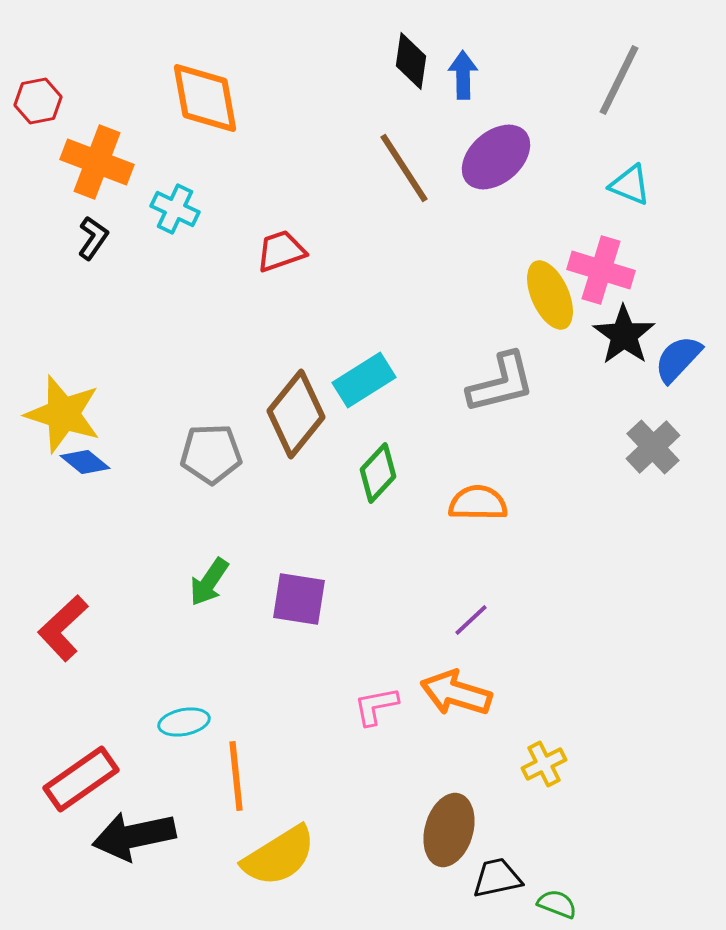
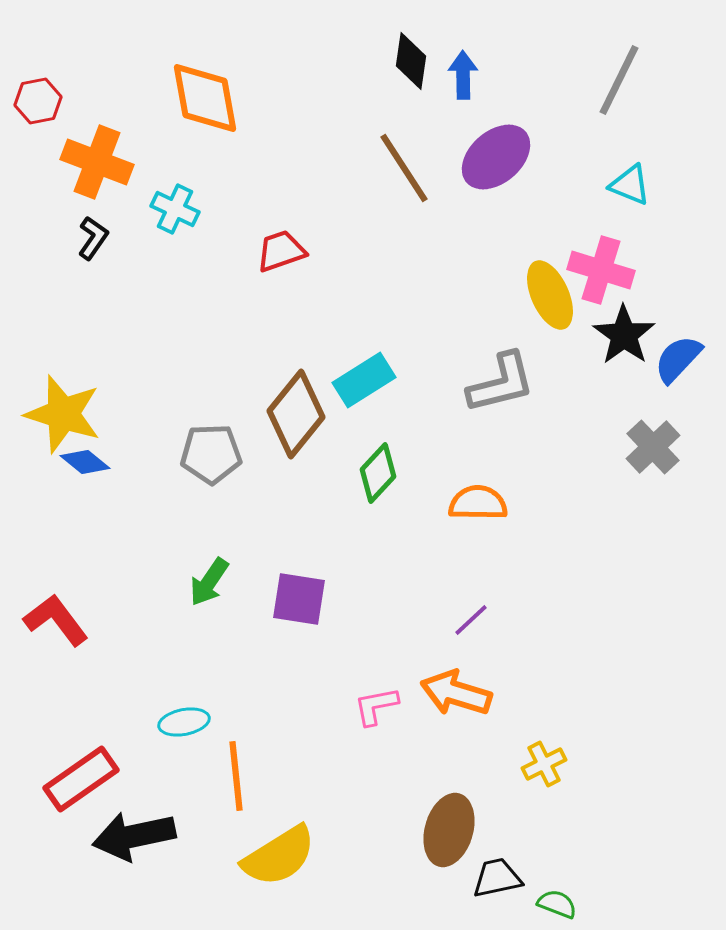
red L-shape: moved 7 px left, 8 px up; rotated 96 degrees clockwise
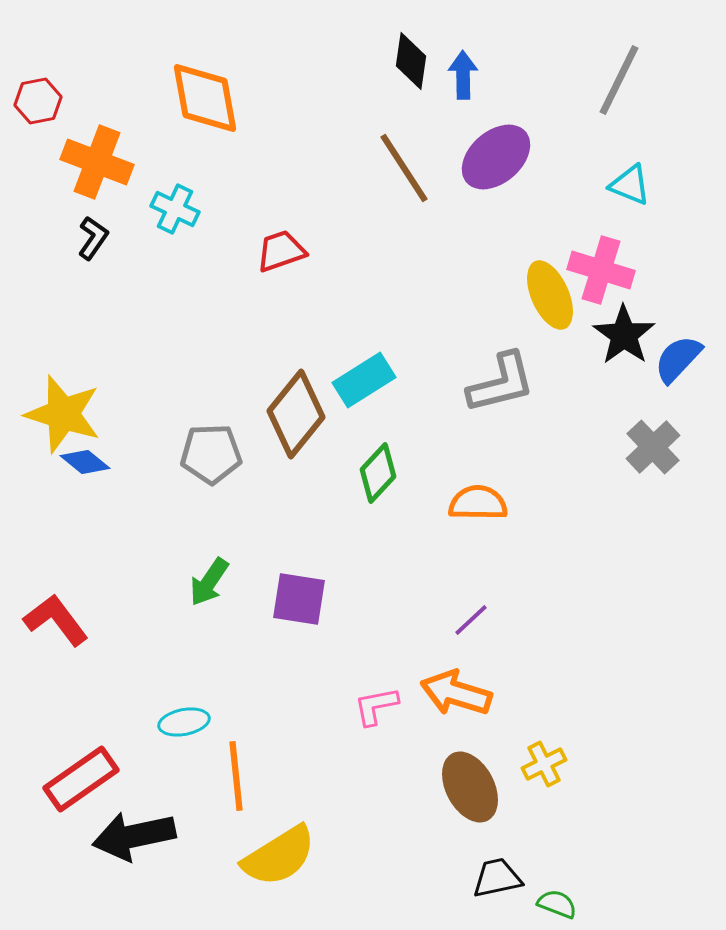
brown ellipse: moved 21 px right, 43 px up; rotated 44 degrees counterclockwise
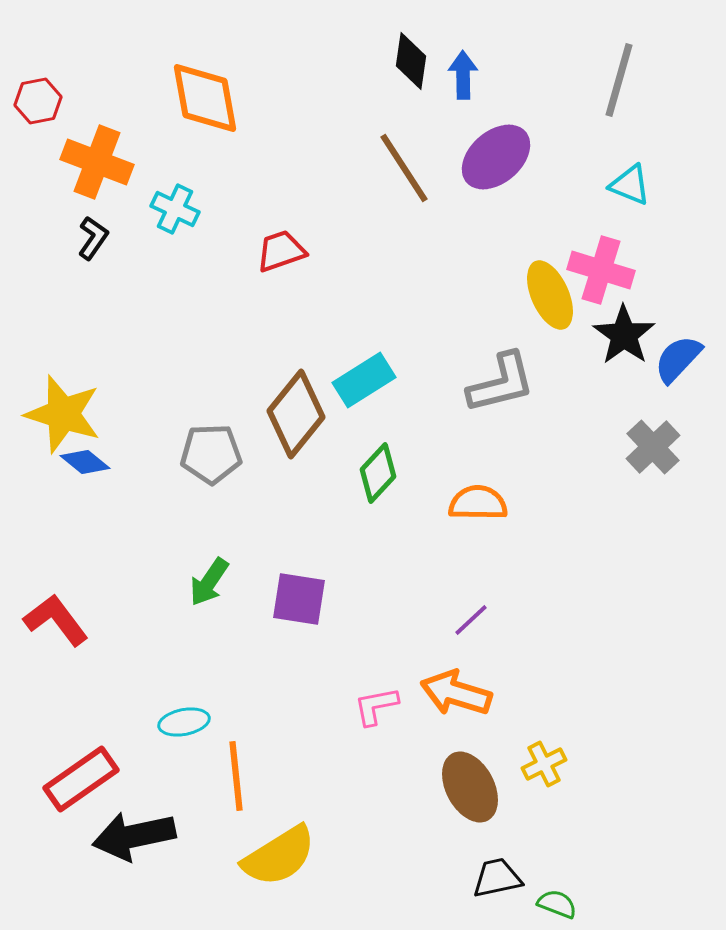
gray line: rotated 10 degrees counterclockwise
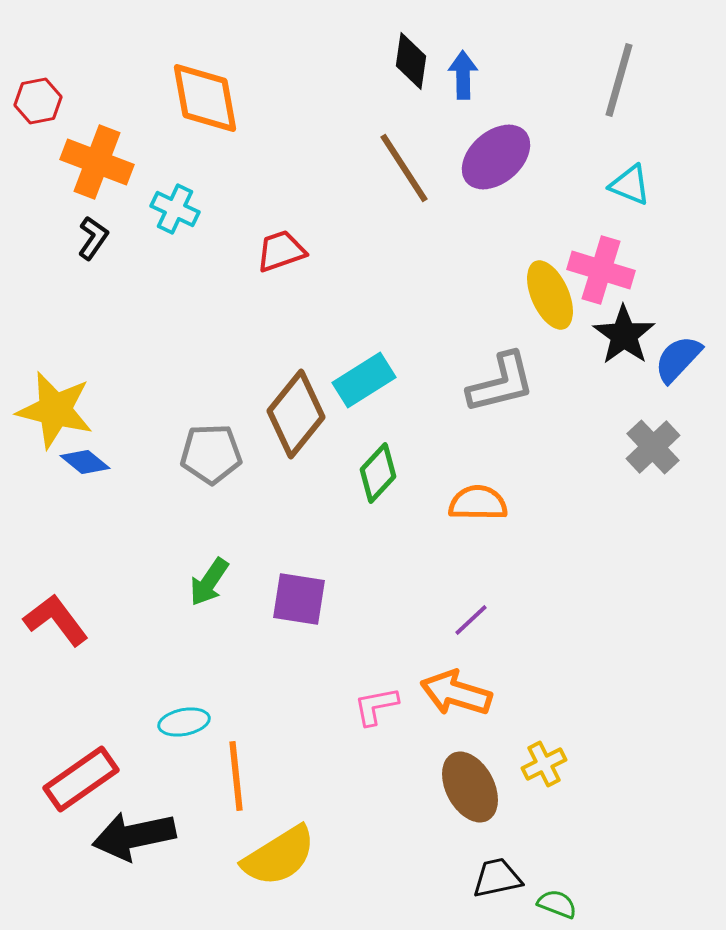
yellow star: moved 8 px left, 4 px up; rotated 4 degrees counterclockwise
